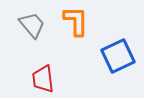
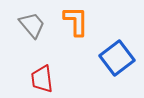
blue square: moved 1 px left, 2 px down; rotated 12 degrees counterclockwise
red trapezoid: moved 1 px left
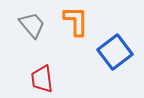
blue square: moved 2 px left, 6 px up
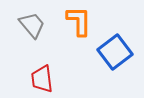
orange L-shape: moved 3 px right
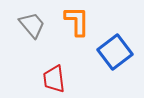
orange L-shape: moved 2 px left
red trapezoid: moved 12 px right
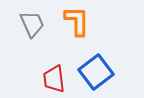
gray trapezoid: moved 1 px up; rotated 16 degrees clockwise
blue square: moved 19 px left, 20 px down
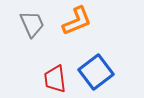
orange L-shape: rotated 68 degrees clockwise
red trapezoid: moved 1 px right
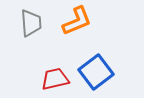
gray trapezoid: moved 1 px left, 1 px up; rotated 20 degrees clockwise
red trapezoid: rotated 84 degrees clockwise
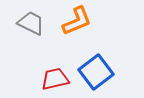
gray trapezoid: rotated 60 degrees counterclockwise
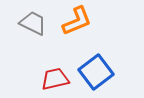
gray trapezoid: moved 2 px right
